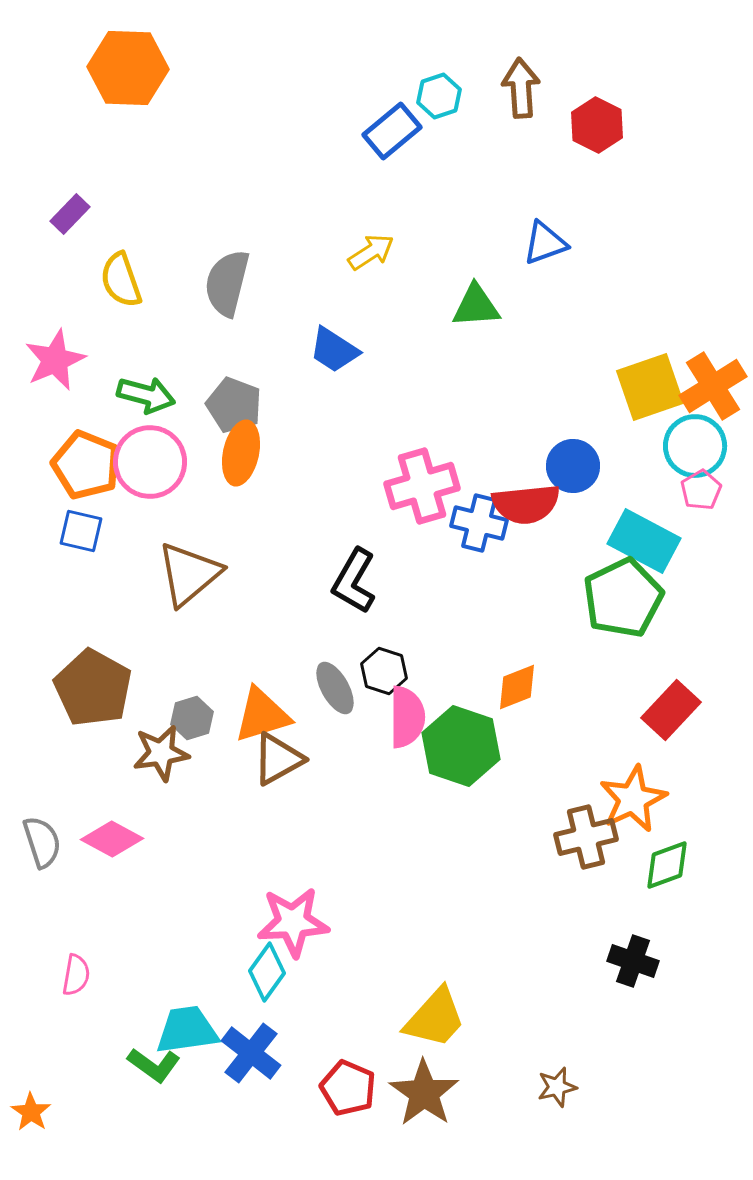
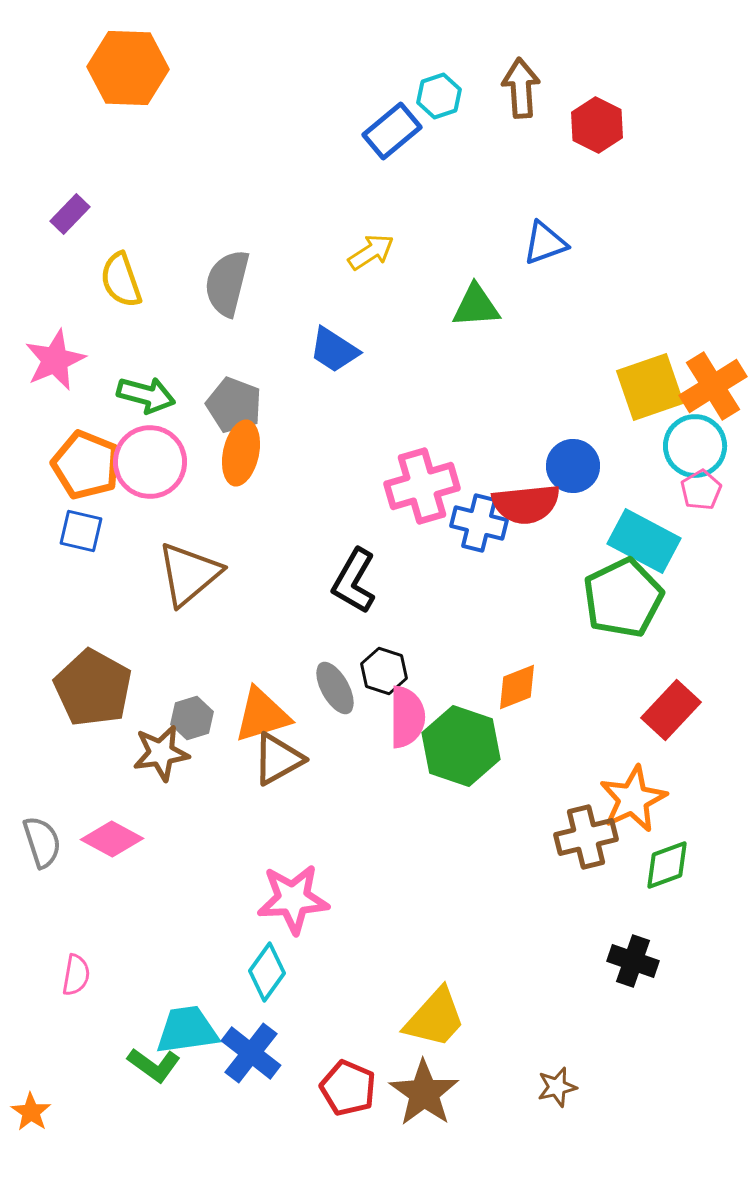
pink star at (293, 922): moved 23 px up
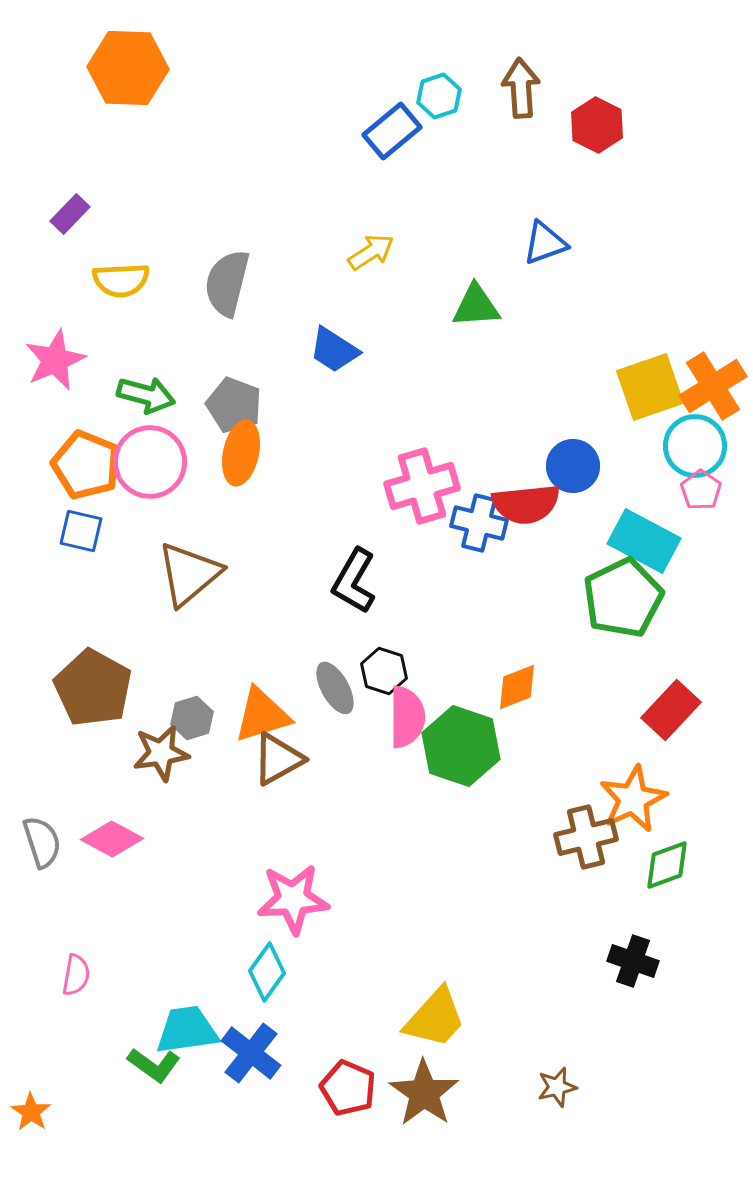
yellow semicircle at (121, 280): rotated 74 degrees counterclockwise
pink pentagon at (701, 490): rotated 6 degrees counterclockwise
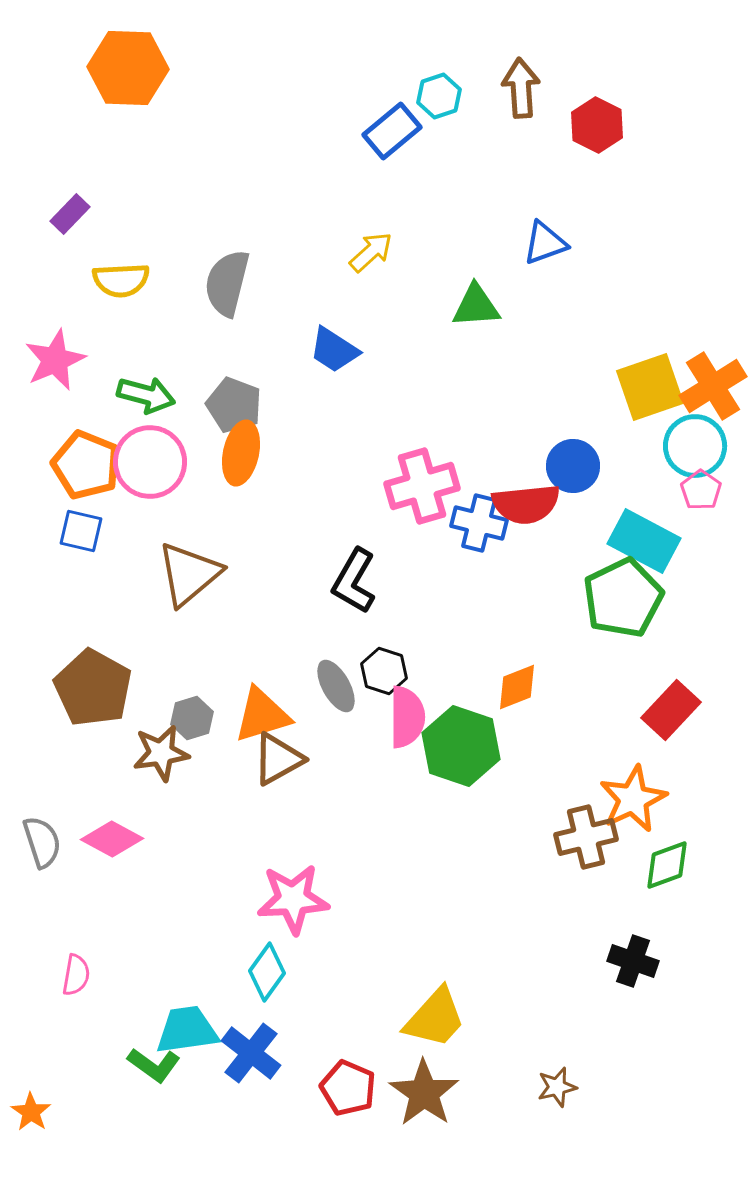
yellow arrow at (371, 252): rotated 9 degrees counterclockwise
gray ellipse at (335, 688): moved 1 px right, 2 px up
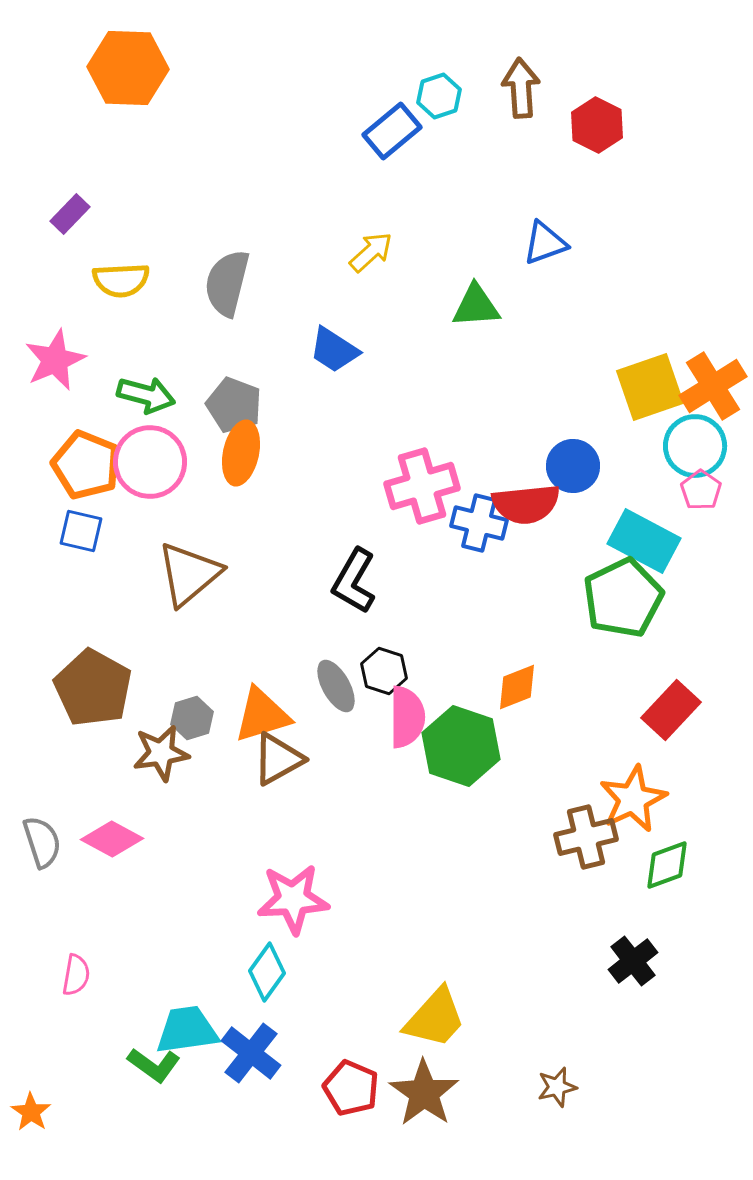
black cross at (633, 961): rotated 33 degrees clockwise
red pentagon at (348, 1088): moved 3 px right
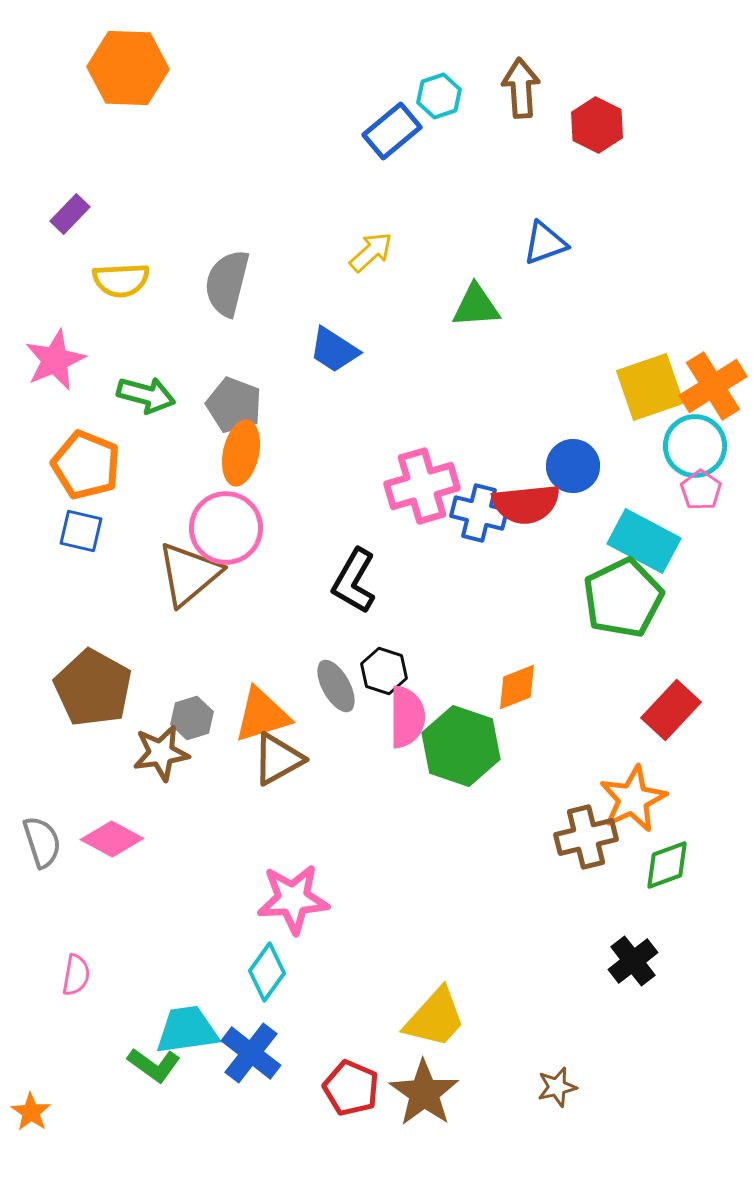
pink circle at (150, 462): moved 76 px right, 66 px down
blue cross at (479, 523): moved 10 px up
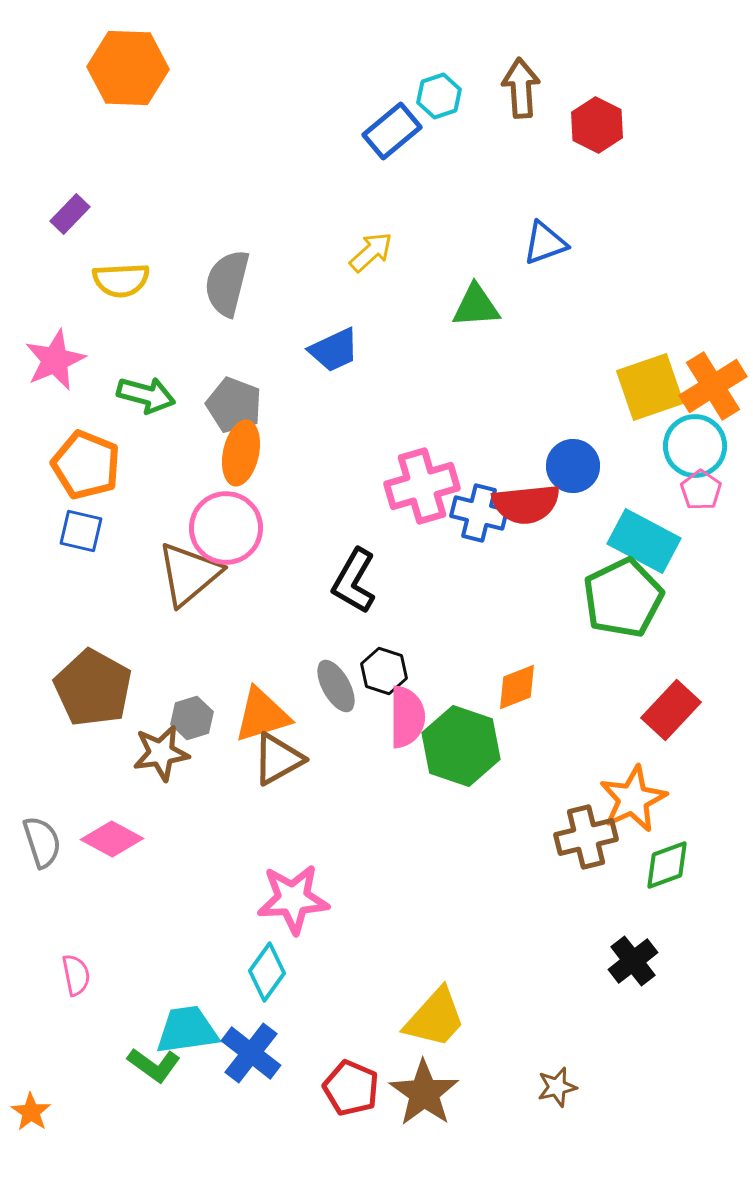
blue trapezoid at (334, 350): rotated 58 degrees counterclockwise
pink semicircle at (76, 975): rotated 21 degrees counterclockwise
